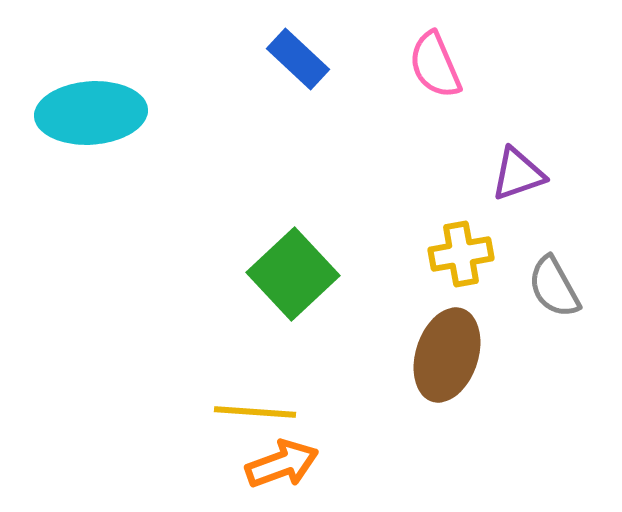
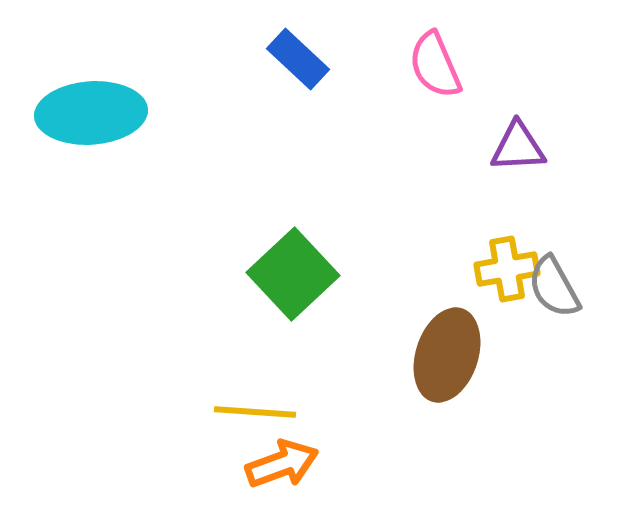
purple triangle: moved 27 px up; rotated 16 degrees clockwise
yellow cross: moved 46 px right, 15 px down
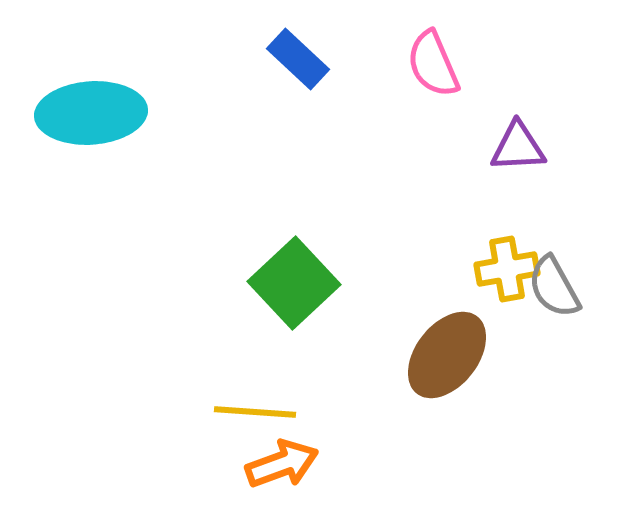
pink semicircle: moved 2 px left, 1 px up
green square: moved 1 px right, 9 px down
brown ellipse: rotated 20 degrees clockwise
